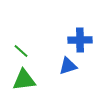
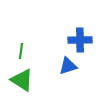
green line: rotated 56 degrees clockwise
green triangle: moved 2 px left; rotated 40 degrees clockwise
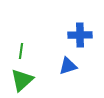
blue cross: moved 5 px up
green triangle: rotated 45 degrees clockwise
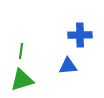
blue triangle: rotated 12 degrees clockwise
green triangle: rotated 25 degrees clockwise
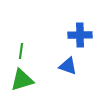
blue triangle: rotated 24 degrees clockwise
